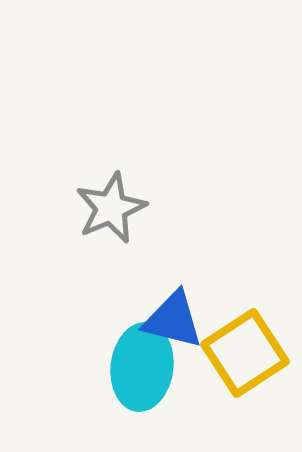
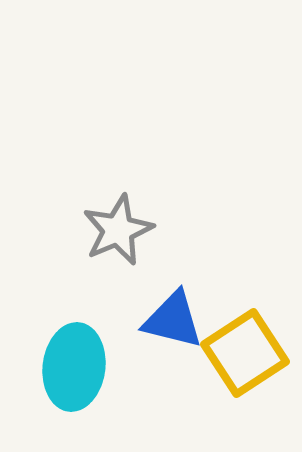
gray star: moved 7 px right, 22 px down
cyan ellipse: moved 68 px left
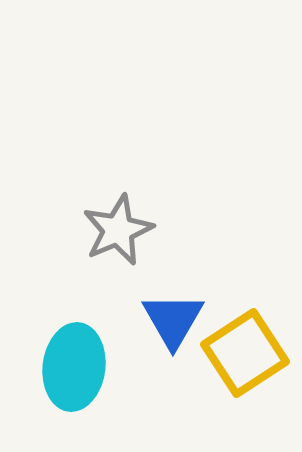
blue triangle: rotated 46 degrees clockwise
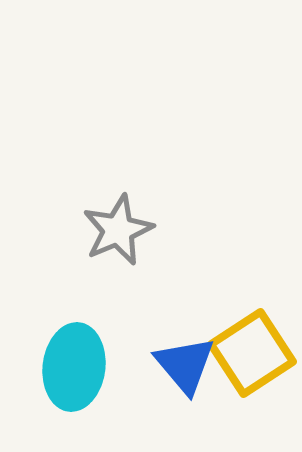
blue triangle: moved 12 px right, 45 px down; rotated 10 degrees counterclockwise
yellow square: moved 7 px right
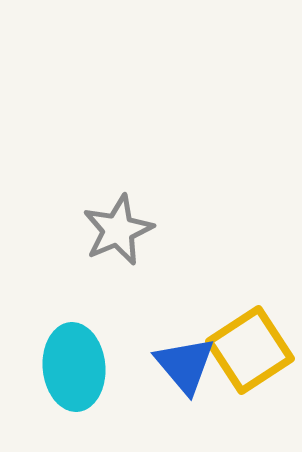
yellow square: moved 2 px left, 3 px up
cyan ellipse: rotated 12 degrees counterclockwise
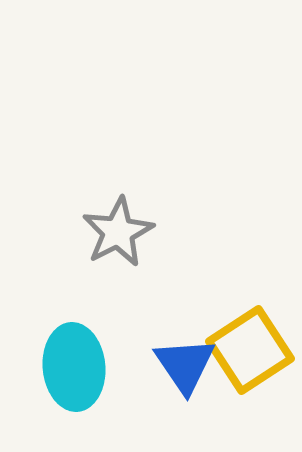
gray star: moved 2 px down; rotated 4 degrees counterclockwise
blue triangle: rotated 6 degrees clockwise
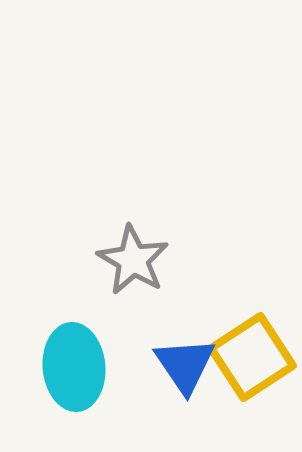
gray star: moved 15 px right, 28 px down; rotated 14 degrees counterclockwise
yellow square: moved 2 px right, 7 px down
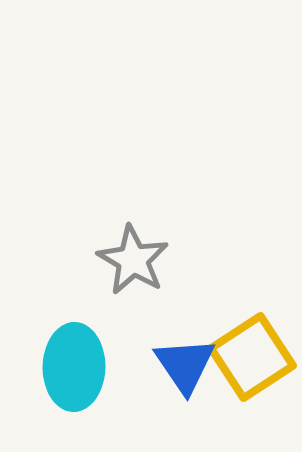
cyan ellipse: rotated 6 degrees clockwise
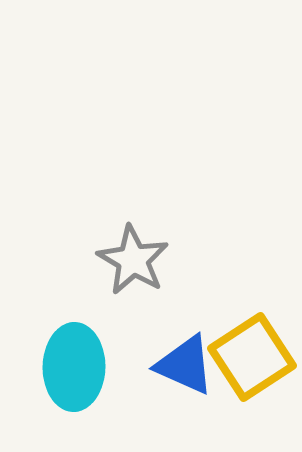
blue triangle: rotated 32 degrees counterclockwise
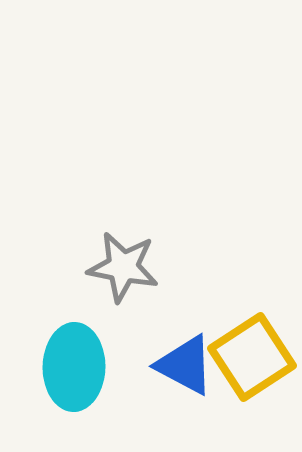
gray star: moved 10 px left, 7 px down; rotated 20 degrees counterclockwise
blue triangle: rotated 4 degrees clockwise
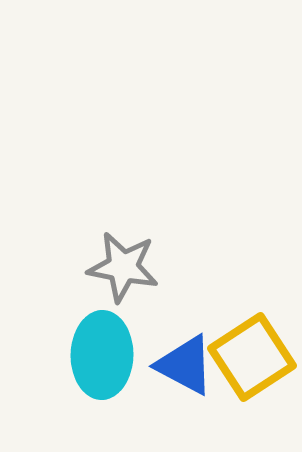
cyan ellipse: moved 28 px right, 12 px up
